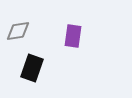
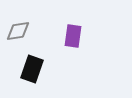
black rectangle: moved 1 px down
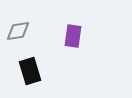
black rectangle: moved 2 px left, 2 px down; rotated 36 degrees counterclockwise
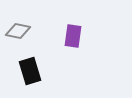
gray diamond: rotated 20 degrees clockwise
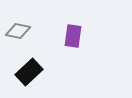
black rectangle: moved 1 px left, 1 px down; rotated 64 degrees clockwise
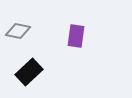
purple rectangle: moved 3 px right
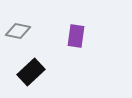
black rectangle: moved 2 px right
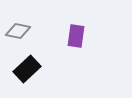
black rectangle: moved 4 px left, 3 px up
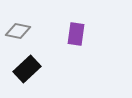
purple rectangle: moved 2 px up
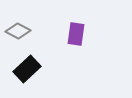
gray diamond: rotated 15 degrees clockwise
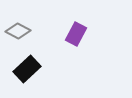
purple rectangle: rotated 20 degrees clockwise
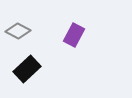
purple rectangle: moved 2 px left, 1 px down
